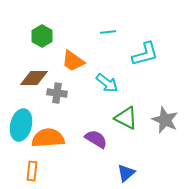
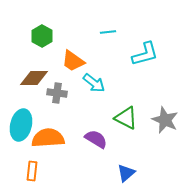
cyan arrow: moved 13 px left
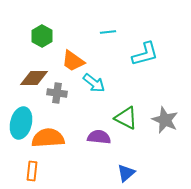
cyan ellipse: moved 2 px up
purple semicircle: moved 3 px right, 2 px up; rotated 25 degrees counterclockwise
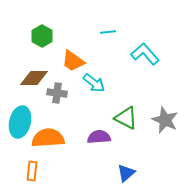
cyan L-shape: rotated 116 degrees counterclockwise
cyan ellipse: moved 1 px left, 1 px up
purple semicircle: rotated 10 degrees counterclockwise
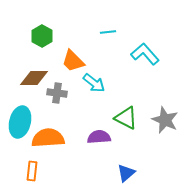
orange trapezoid: rotated 10 degrees clockwise
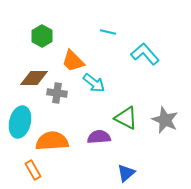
cyan line: rotated 21 degrees clockwise
orange semicircle: moved 4 px right, 3 px down
orange rectangle: moved 1 px right, 1 px up; rotated 36 degrees counterclockwise
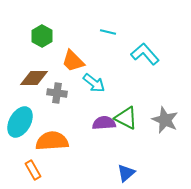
cyan ellipse: rotated 16 degrees clockwise
purple semicircle: moved 5 px right, 14 px up
